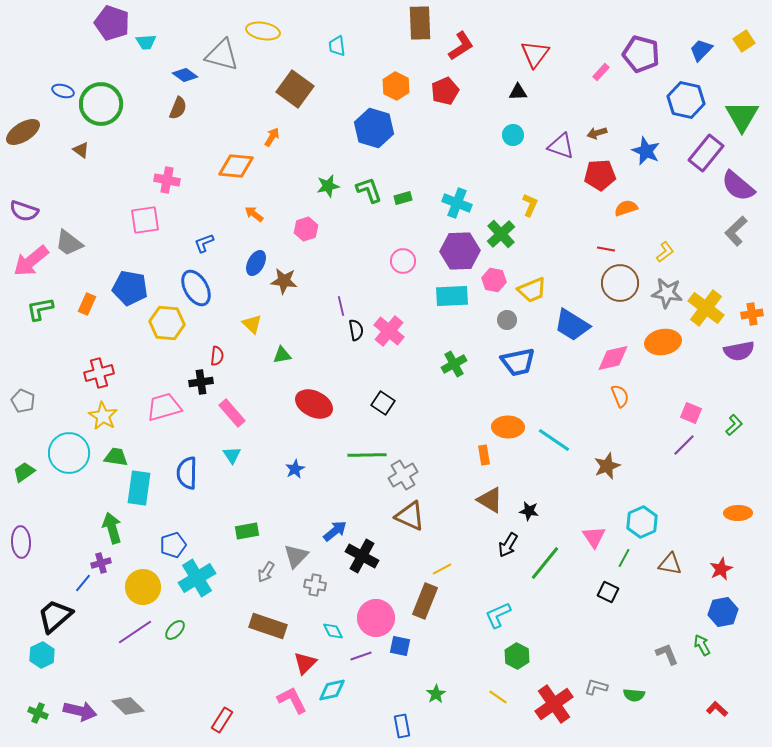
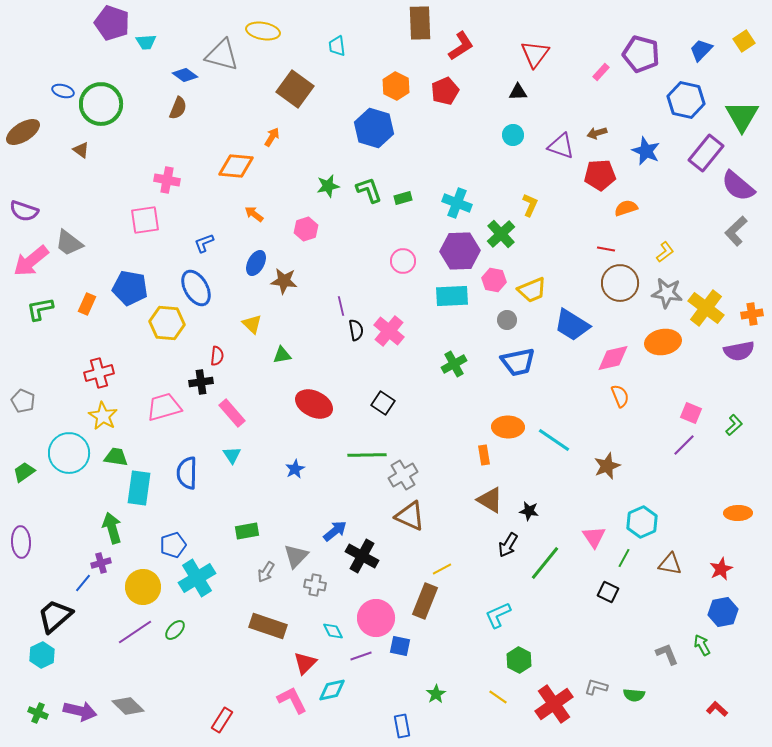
green hexagon at (517, 656): moved 2 px right, 4 px down
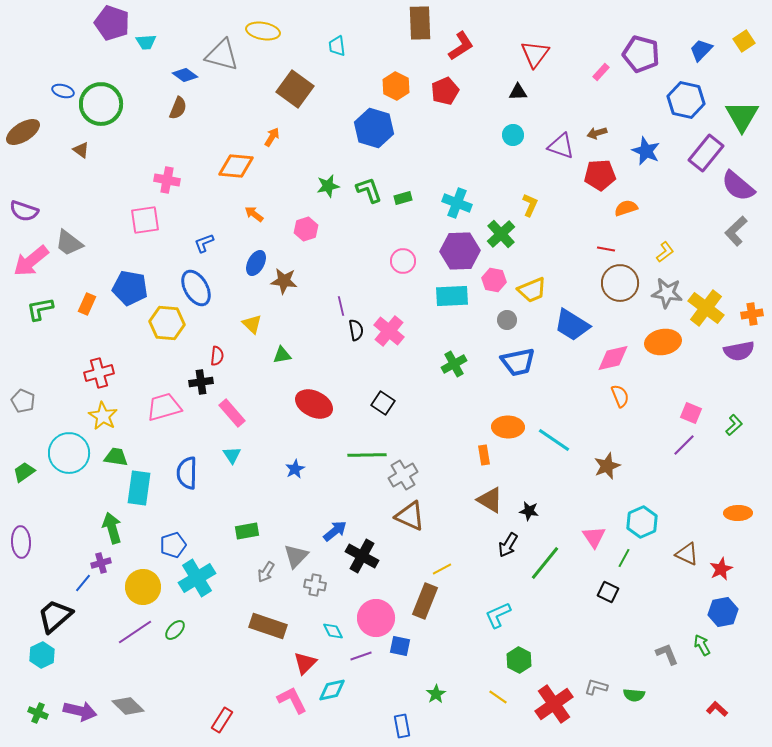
brown triangle at (670, 564): moved 17 px right, 10 px up; rotated 15 degrees clockwise
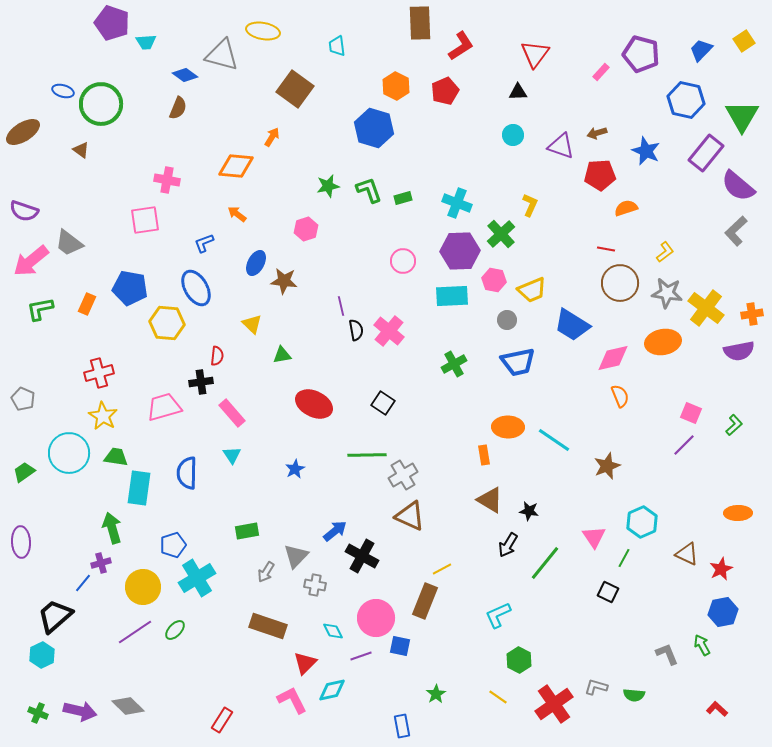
orange arrow at (254, 214): moved 17 px left
gray pentagon at (23, 401): moved 2 px up
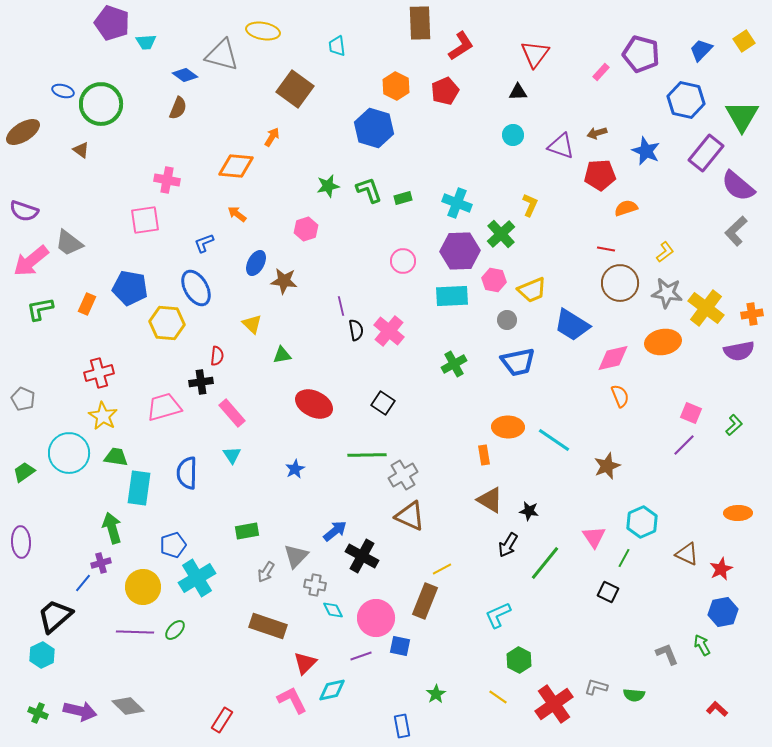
cyan diamond at (333, 631): moved 21 px up
purple line at (135, 632): rotated 36 degrees clockwise
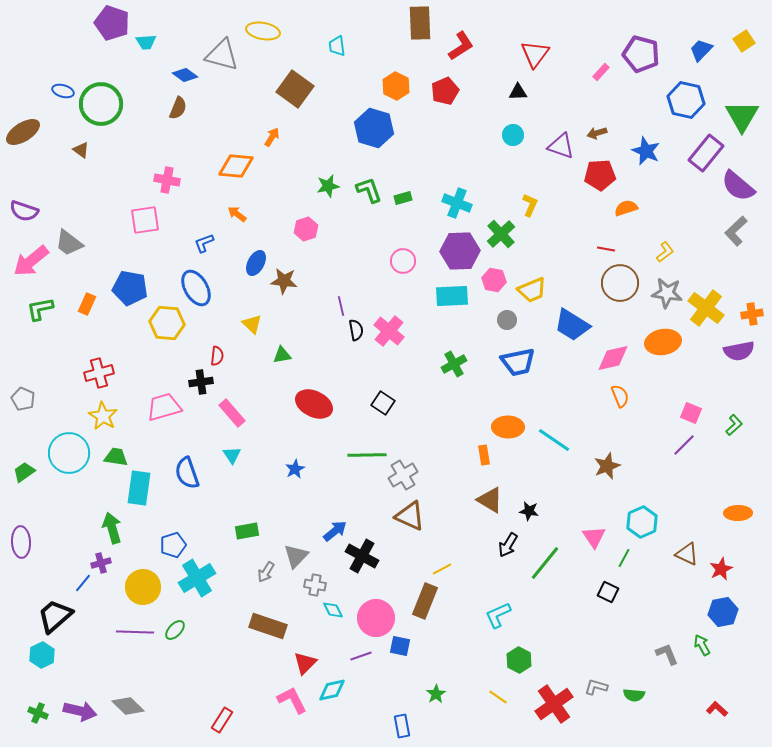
blue semicircle at (187, 473): rotated 20 degrees counterclockwise
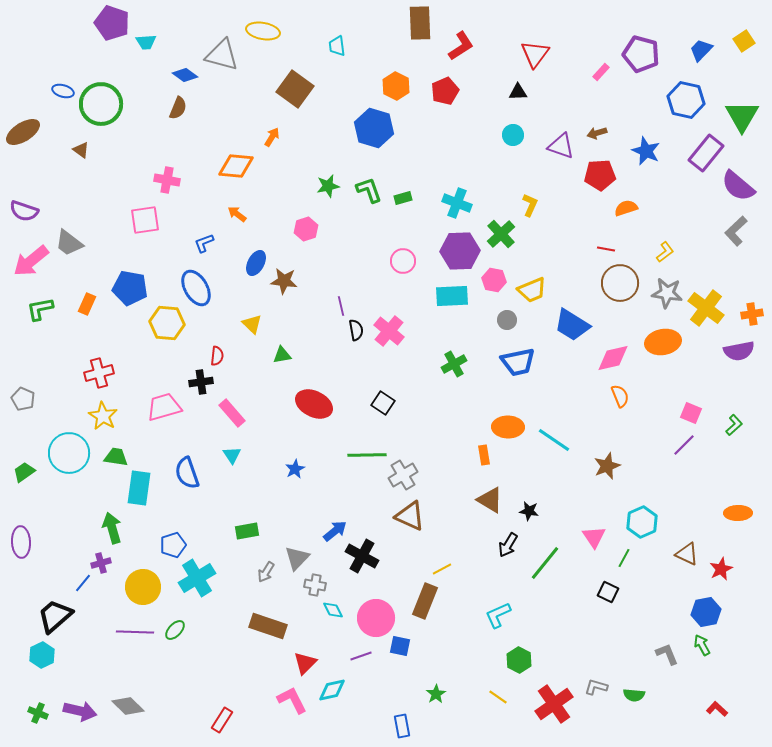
gray triangle at (296, 556): moved 1 px right, 2 px down
blue hexagon at (723, 612): moved 17 px left
